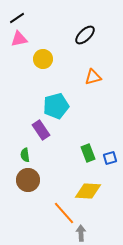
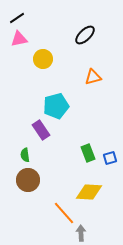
yellow diamond: moved 1 px right, 1 px down
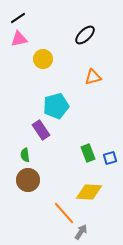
black line: moved 1 px right
gray arrow: moved 1 px up; rotated 35 degrees clockwise
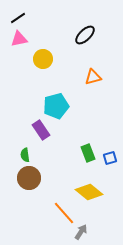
brown circle: moved 1 px right, 2 px up
yellow diamond: rotated 36 degrees clockwise
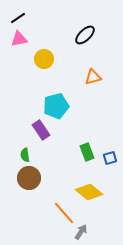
yellow circle: moved 1 px right
green rectangle: moved 1 px left, 1 px up
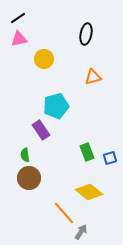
black ellipse: moved 1 px right, 1 px up; rotated 35 degrees counterclockwise
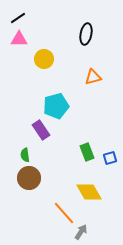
pink triangle: rotated 12 degrees clockwise
yellow diamond: rotated 20 degrees clockwise
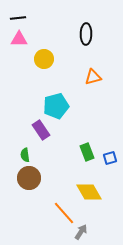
black line: rotated 28 degrees clockwise
black ellipse: rotated 10 degrees counterclockwise
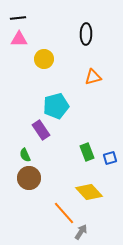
green semicircle: rotated 16 degrees counterclockwise
yellow diamond: rotated 12 degrees counterclockwise
